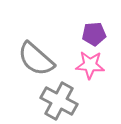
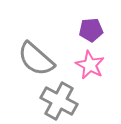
purple pentagon: moved 3 px left, 4 px up
pink star: rotated 24 degrees clockwise
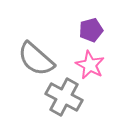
purple pentagon: rotated 10 degrees counterclockwise
gray cross: moved 5 px right, 4 px up
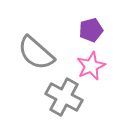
gray semicircle: moved 6 px up
pink star: moved 1 px right, 1 px down; rotated 20 degrees clockwise
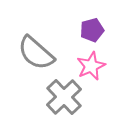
purple pentagon: moved 1 px right
gray cross: rotated 18 degrees clockwise
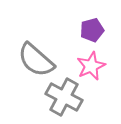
gray semicircle: moved 7 px down
gray cross: rotated 18 degrees counterclockwise
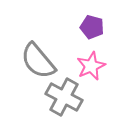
purple pentagon: moved 3 px up; rotated 30 degrees clockwise
gray semicircle: moved 2 px right, 1 px down; rotated 9 degrees clockwise
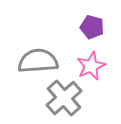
gray semicircle: rotated 126 degrees clockwise
gray cross: moved 1 px down; rotated 21 degrees clockwise
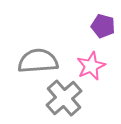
purple pentagon: moved 11 px right, 1 px up
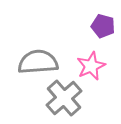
gray semicircle: moved 1 px down
